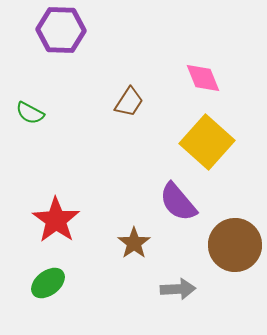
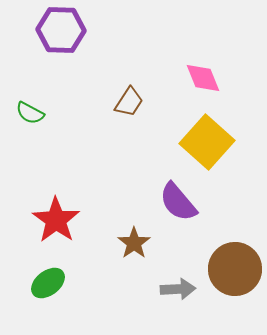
brown circle: moved 24 px down
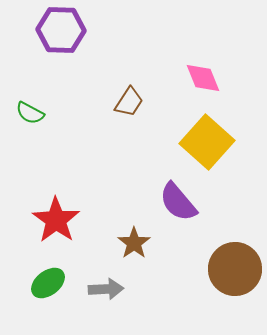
gray arrow: moved 72 px left
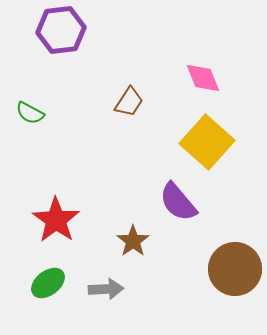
purple hexagon: rotated 9 degrees counterclockwise
brown star: moved 1 px left, 2 px up
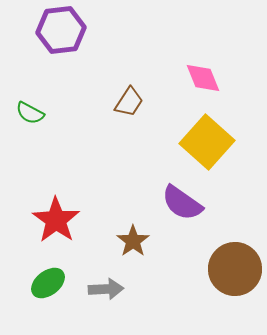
purple semicircle: moved 4 px right, 1 px down; rotated 15 degrees counterclockwise
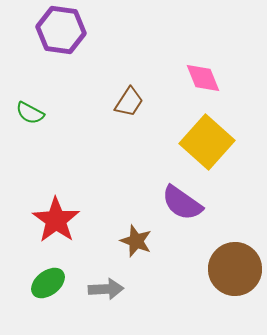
purple hexagon: rotated 15 degrees clockwise
brown star: moved 3 px right; rotated 16 degrees counterclockwise
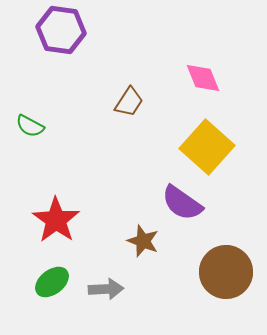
green semicircle: moved 13 px down
yellow square: moved 5 px down
brown star: moved 7 px right
brown circle: moved 9 px left, 3 px down
green ellipse: moved 4 px right, 1 px up
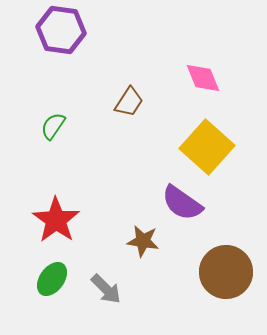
green semicircle: moved 23 px right; rotated 96 degrees clockwise
brown star: rotated 12 degrees counterclockwise
green ellipse: moved 3 px up; rotated 16 degrees counterclockwise
gray arrow: rotated 48 degrees clockwise
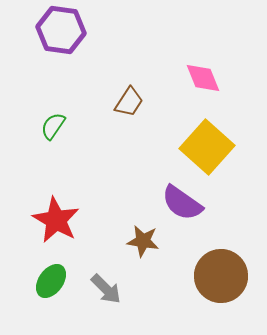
red star: rotated 6 degrees counterclockwise
brown circle: moved 5 px left, 4 px down
green ellipse: moved 1 px left, 2 px down
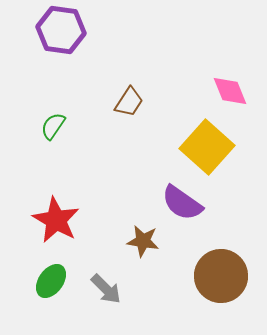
pink diamond: moved 27 px right, 13 px down
